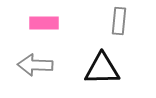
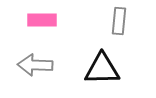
pink rectangle: moved 2 px left, 3 px up
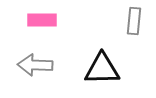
gray rectangle: moved 15 px right
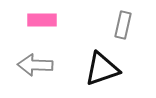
gray rectangle: moved 11 px left, 4 px down; rotated 8 degrees clockwise
black triangle: rotated 18 degrees counterclockwise
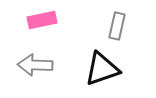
pink rectangle: rotated 12 degrees counterclockwise
gray rectangle: moved 6 px left, 1 px down
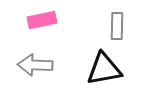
gray rectangle: rotated 12 degrees counterclockwise
black triangle: moved 2 px right; rotated 9 degrees clockwise
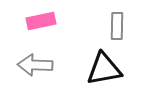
pink rectangle: moved 1 px left, 1 px down
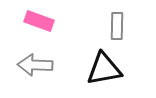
pink rectangle: moved 2 px left; rotated 32 degrees clockwise
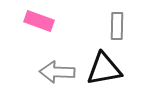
gray arrow: moved 22 px right, 7 px down
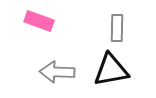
gray rectangle: moved 2 px down
black triangle: moved 7 px right, 1 px down
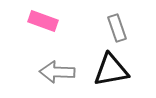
pink rectangle: moved 4 px right
gray rectangle: rotated 20 degrees counterclockwise
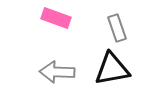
pink rectangle: moved 13 px right, 3 px up
black triangle: moved 1 px right, 1 px up
